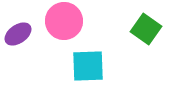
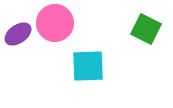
pink circle: moved 9 px left, 2 px down
green square: rotated 8 degrees counterclockwise
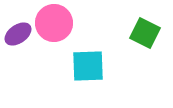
pink circle: moved 1 px left
green square: moved 1 px left, 4 px down
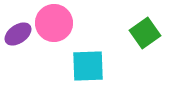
green square: rotated 28 degrees clockwise
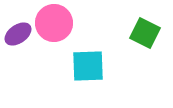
green square: rotated 28 degrees counterclockwise
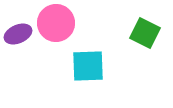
pink circle: moved 2 px right
purple ellipse: rotated 12 degrees clockwise
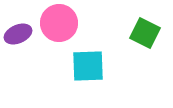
pink circle: moved 3 px right
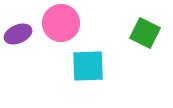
pink circle: moved 2 px right
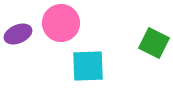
green square: moved 9 px right, 10 px down
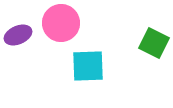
purple ellipse: moved 1 px down
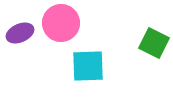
purple ellipse: moved 2 px right, 2 px up
